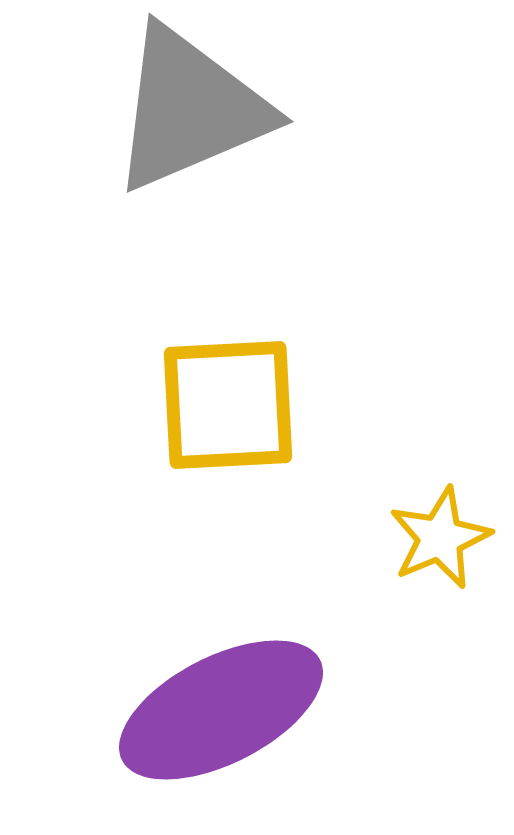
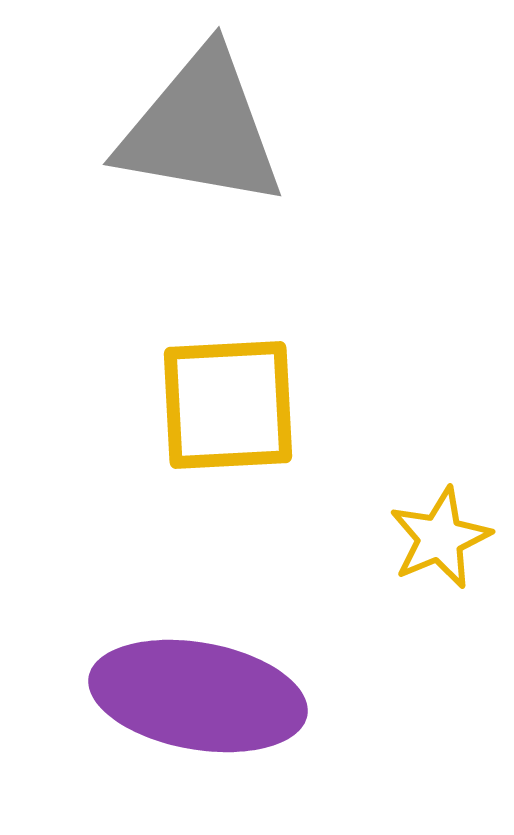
gray triangle: moved 11 px right, 20 px down; rotated 33 degrees clockwise
purple ellipse: moved 23 px left, 14 px up; rotated 37 degrees clockwise
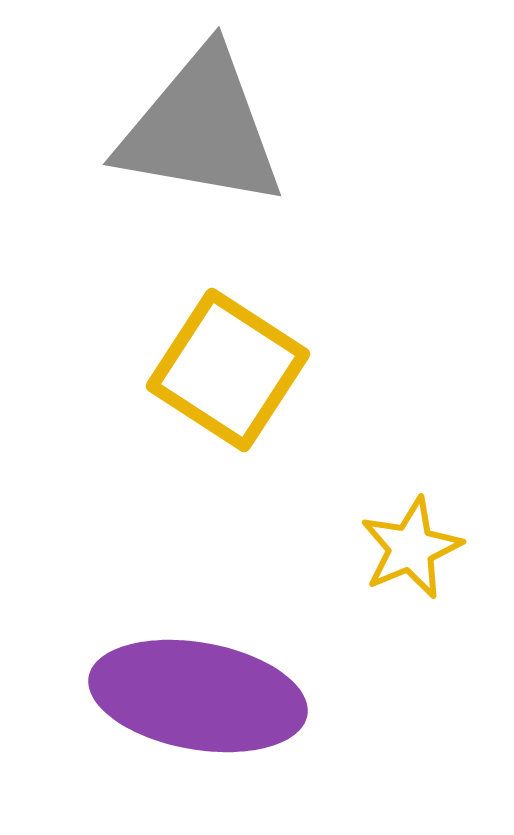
yellow square: moved 35 px up; rotated 36 degrees clockwise
yellow star: moved 29 px left, 10 px down
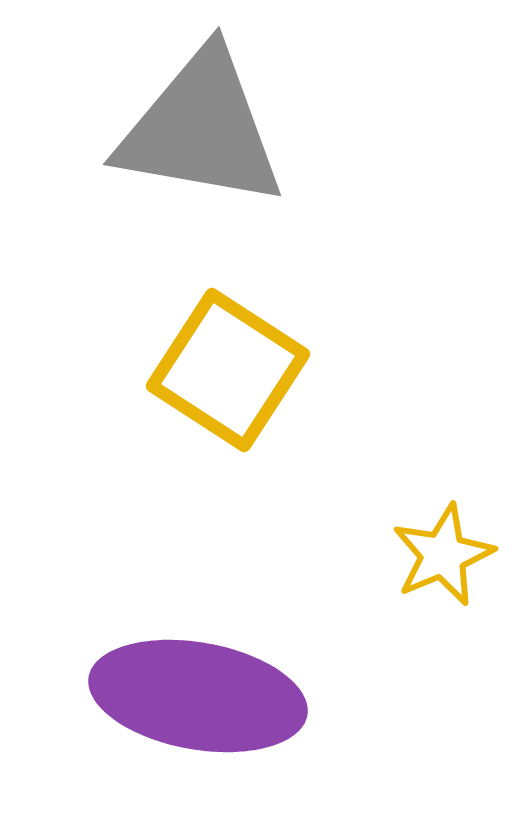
yellow star: moved 32 px right, 7 px down
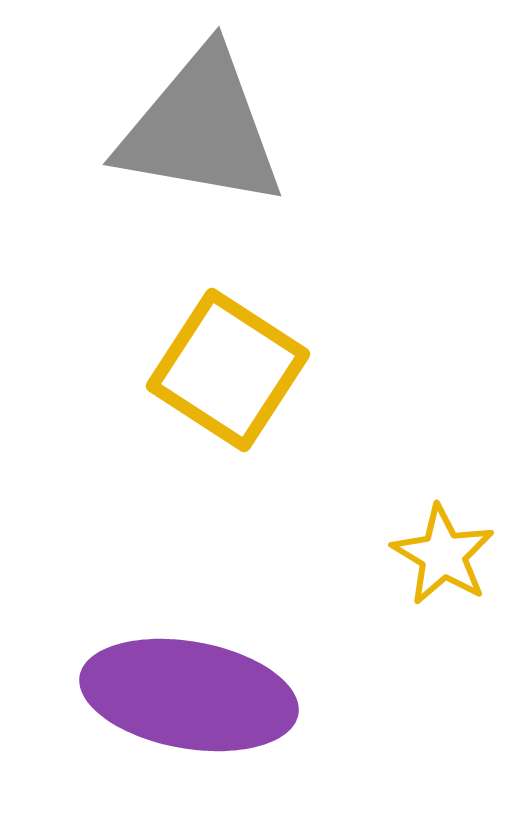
yellow star: rotated 18 degrees counterclockwise
purple ellipse: moved 9 px left, 1 px up
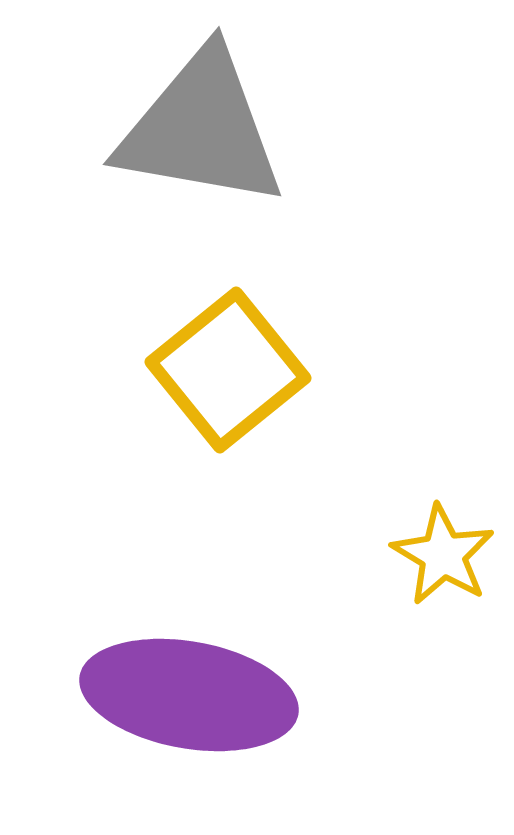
yellow square: rotated 18 degrees clockwise
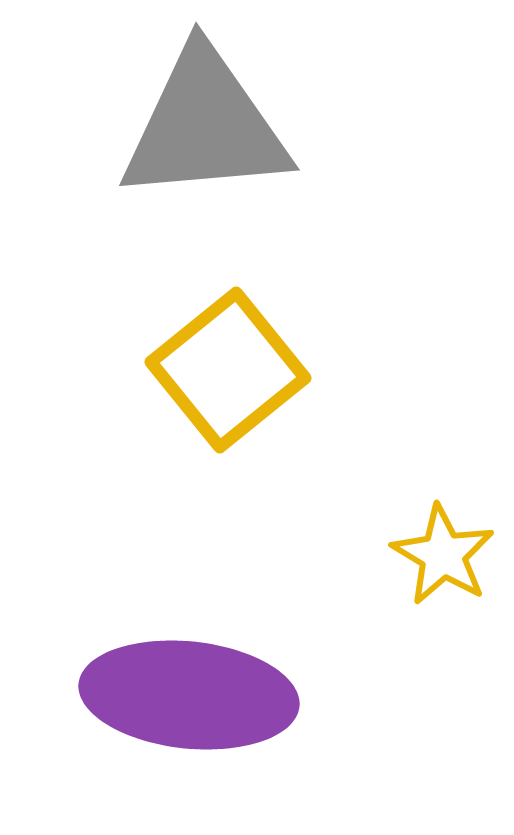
gray triangle: moved 4 px right, 3 px up; rotated 15 degrees counterclockwise
purple ellipse: rotated 4 degrees counterclockwise
